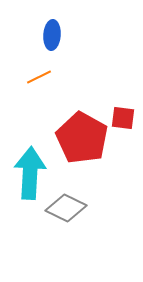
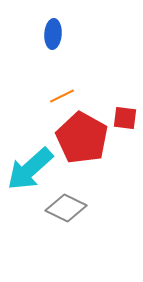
blue ellipse: moved 1 px right, 1 px up
orange line: moved 23 px right, 19 px down
red square: moved 2 px right
cyan arrow: moved 4 px up; rotated 135 degrees counterclockwise
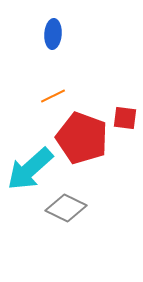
orange line: moved 9 px left
red pentagon: rotated 9 degrees counterclockwise
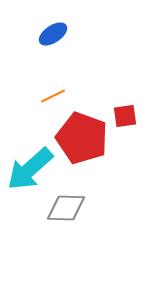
blue ellipse: rotated 52 degrees clockwise
red square: moved 2 px up; rotated 15 degrees counterclockwise
gray diamond: rotated 24 degrees counterclockwise
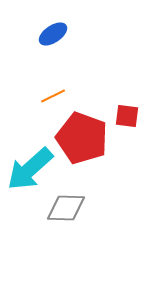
red square: moved 2 px right; rotated 15 degrees clockwise
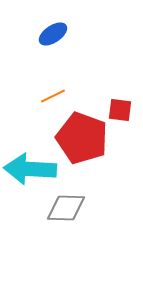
red square: moved 7 px left, 6 px up
cyan arrow: rotated 45 degrees clockwise
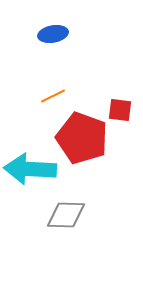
blue ellipse: rotated 24 degrees clockwise
gray diamond: moved 7 px down
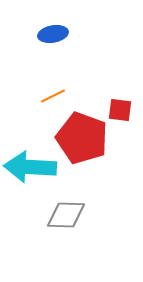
cyan arrow: moved 2 px up
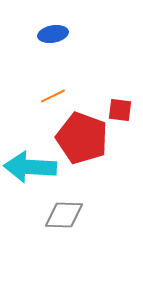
gray diamond: moved 2 px left
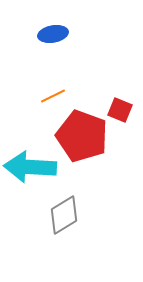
red square: rotated 15 degrees clockwise
red pentagon: moved 2 px up
gray diamond: rotated 33 degrees counterclockwise
